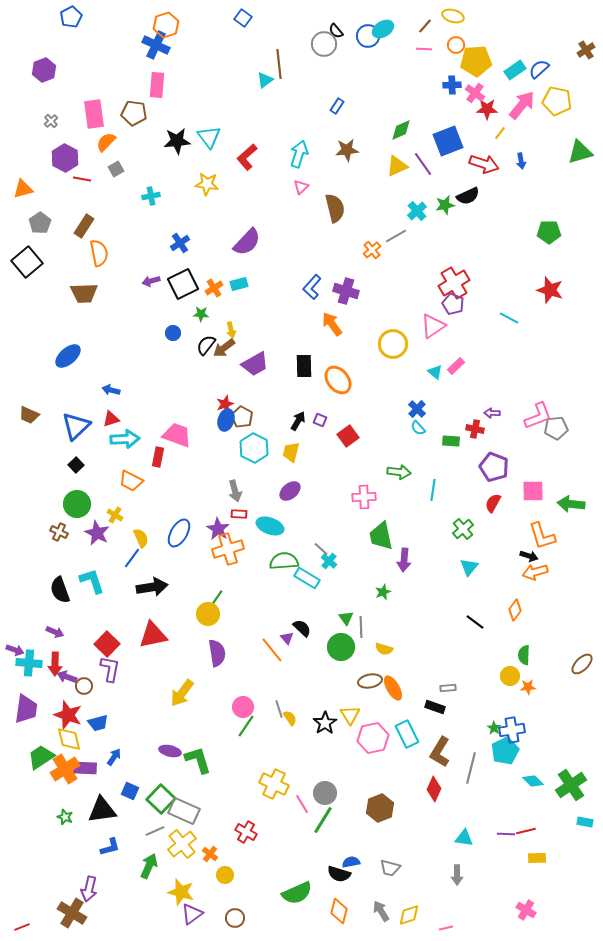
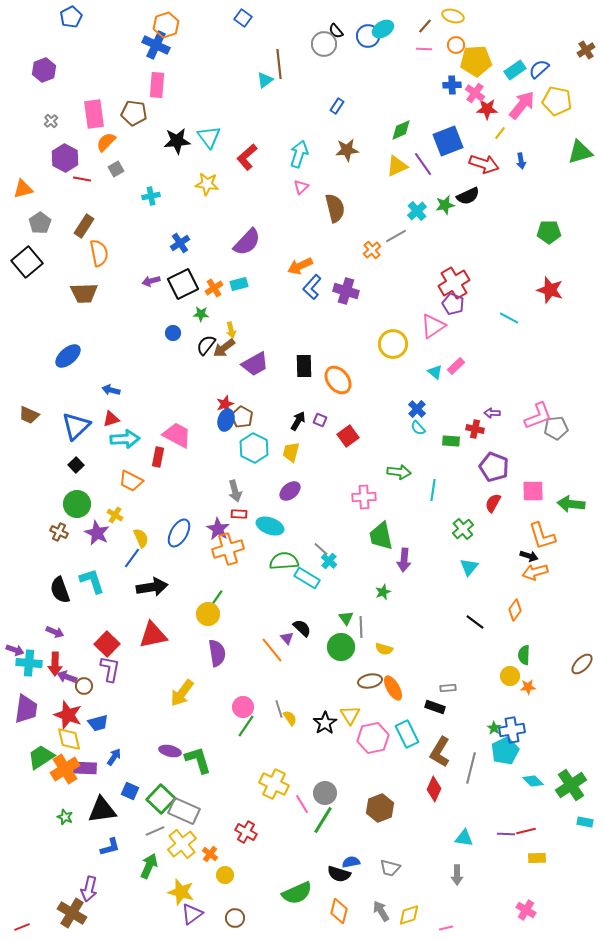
orange arrow at (332, 324): moved 32 px left, 58 px up; rotated 80 degrees counterclockwise
pink trapezoid at (177, 435): rotated 8 degrees clockwise
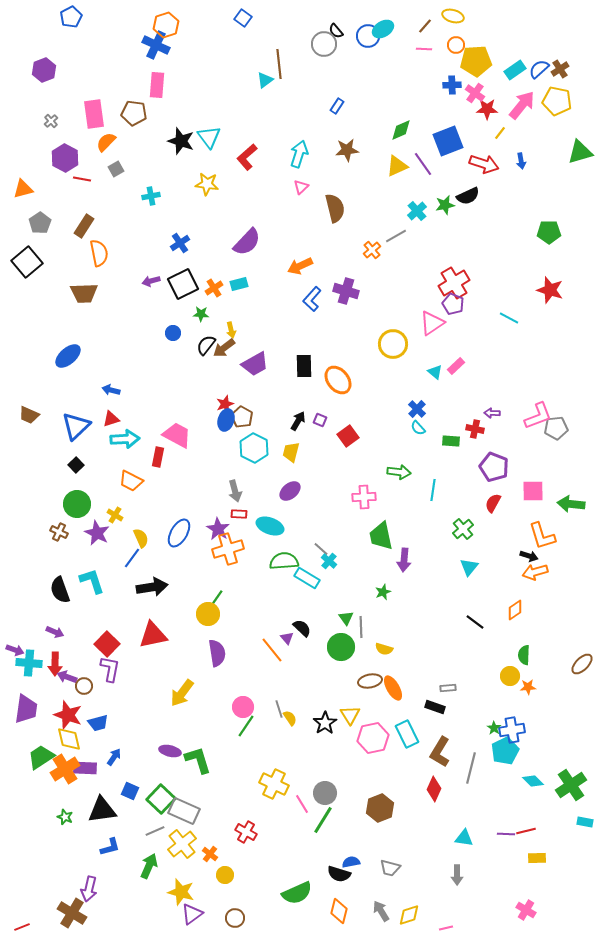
brown cross at (586, 50): moved 26 px left, 19 px down
black star at (177, 141): moved 4 px right; rotated 24 degrees clockwise
blue L-shape at (312, 287): moved 12 px down
pink triangle at (433, 326): moved 1 px left, 3 px up
orange diamond at (515, 610): rotated 20 degrees clockwise
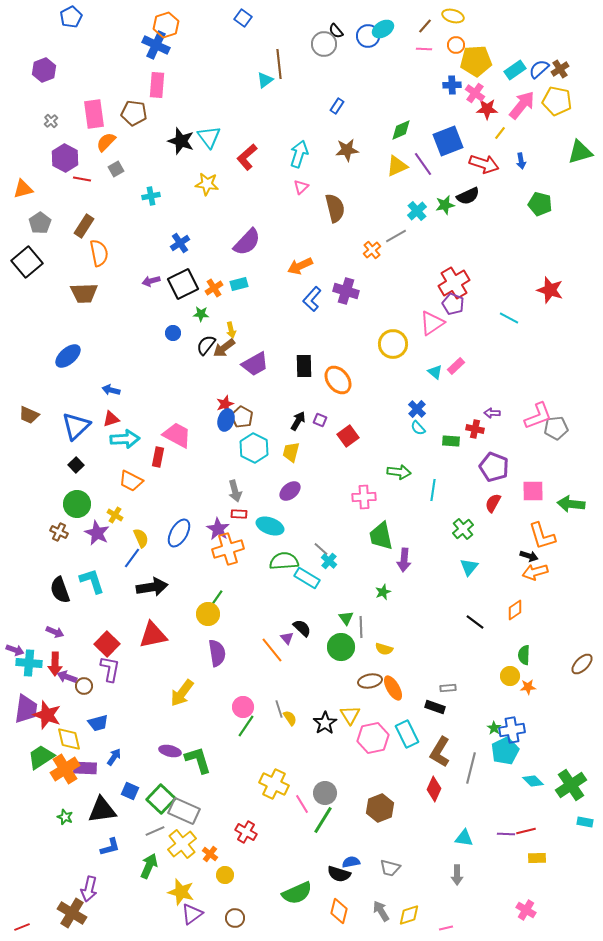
green pentagon at (549, 232): moved 9 px left, 28 px up; rotated 15 degrees clockwise
red star at (68, 715): moved 21 px left
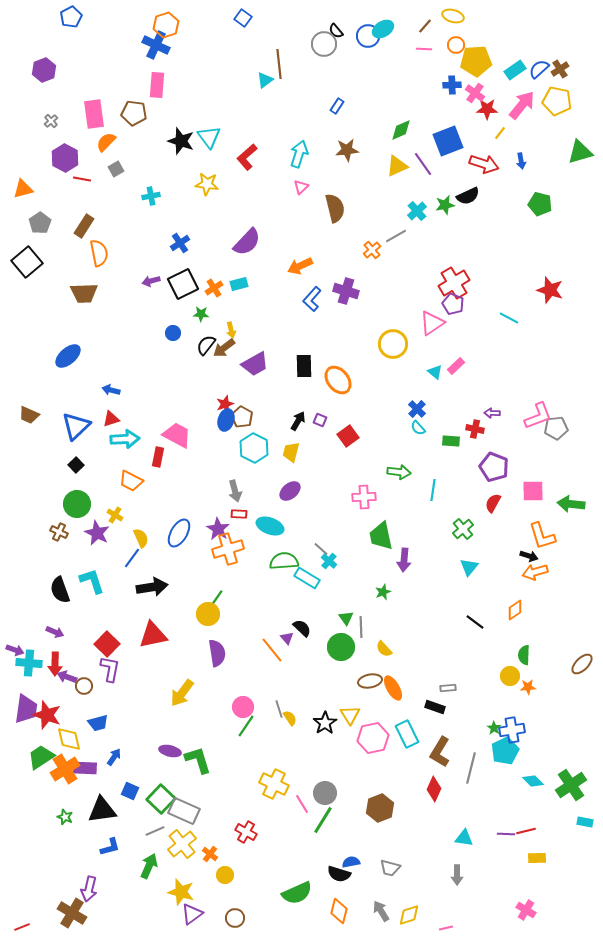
yellow semicircle at (384, 649): rotated 30 degrees clockwise
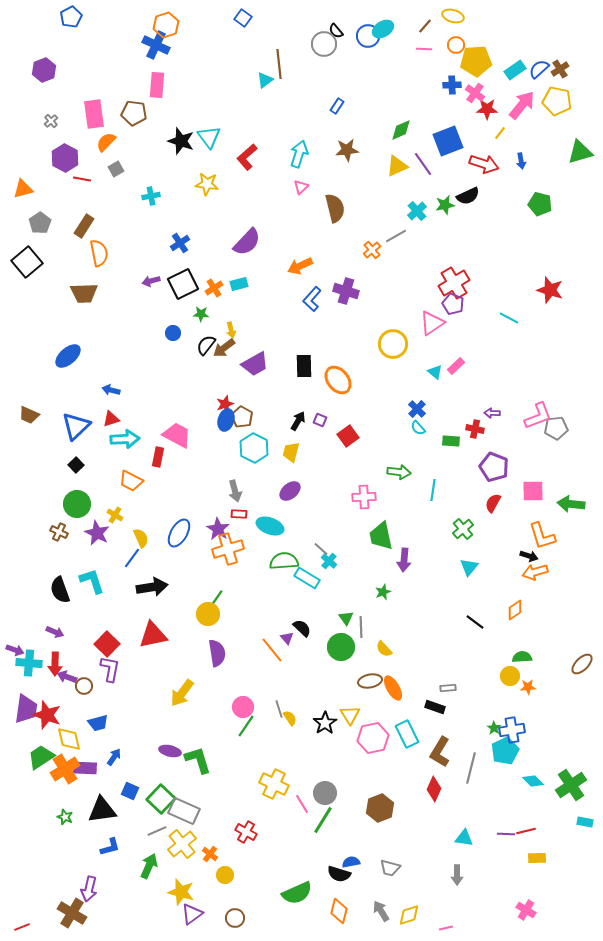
green semicircle at (524, 655): moved 2 px left, 2 px down; rotated 84 degrees clockwise
gray line at (155, 831): moved 2 px right
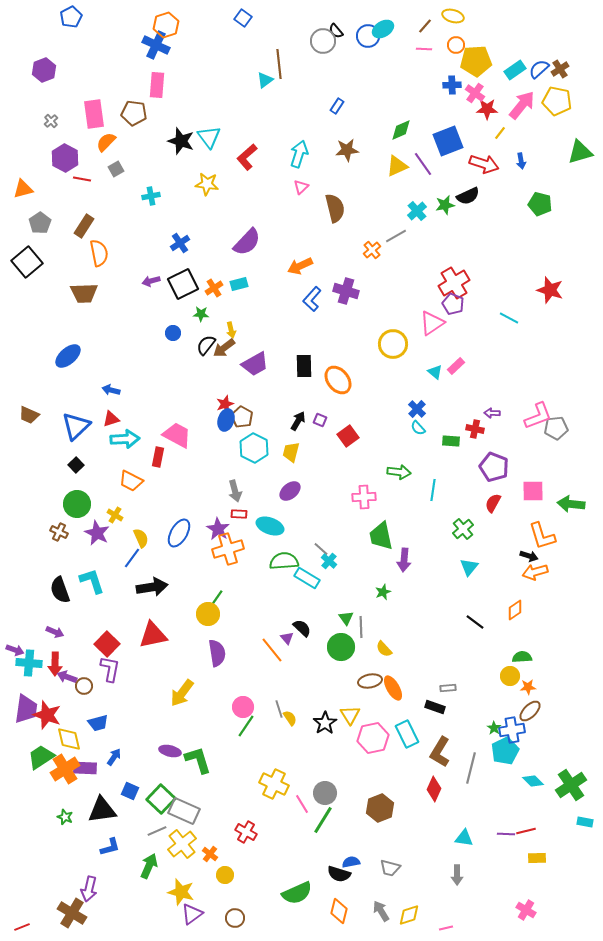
gray circle at (324, 44): moved 1 px left, 3 px up
brown ellipse at (582, 664): moved 52 px left, 47 px down
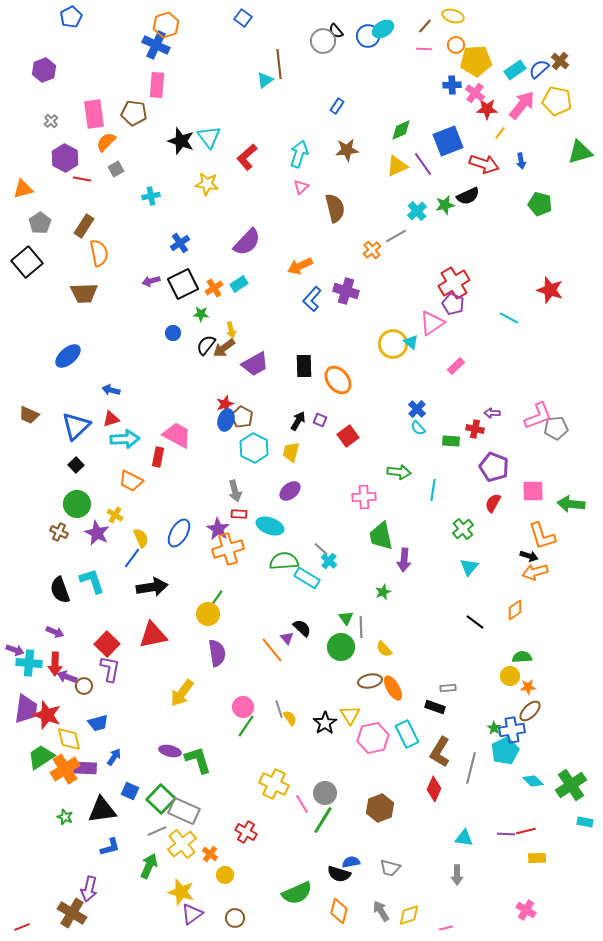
brown cross at (560, 69): moved 8 px up; rotated 18 degrees counterclockwise
cyan rectangle at (239, 284): rotated 18 degrees counterclockwise
cyan triangle at (435, 372): moved 24 px left, 30 px up
